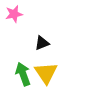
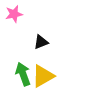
black triangle: moved 1 px left, 1 px up
yellow triangle: moved 3 px left, 3 px down; rotated 35 degrees clockwise
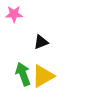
pink star: rotated 12 degrees clockwise
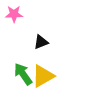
green arrow: rotated 15 degrees counterclockwise
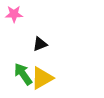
black triangle: moved 1 px left, 2 px down
yellow triangle: moved 1 px left, 2 px down
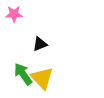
yellow triangle: rotated 45 degrees counterclockwise
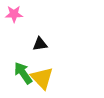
black triangle: rotated 14 degrees clockwise
green arrow: moved 1 px up
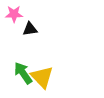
black triangle: moved 10 px left, 15 px up
yellow triangle: moved 1 px up
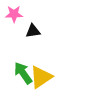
black triangle: moved 3 px right, 2 px down
yellow triangle: moved 1 px left; rotated 40 degrees clockwise
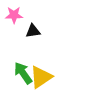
pink star: moved 1 px down
